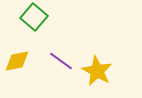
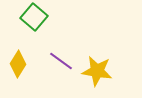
yellow diamond: moved 1 px right, 3 px down; rotated 48 degrees counterclockwise
yellow star: rotated 20 degrees counterclockwise
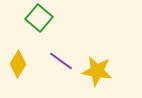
green square: moved 5 px right, 1 px down
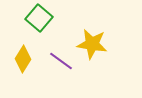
yellow diamond: moved 5 px right, 5 px up
yellow star: moved 5 px left, 27 px up
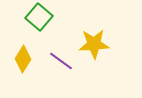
green square: moved 1 px up
yellow star: moved 2 px right; rotated 12 degrees counterclockwise
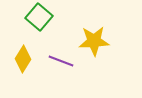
yellow star: moved 3 px up
purple line: rotated 15 degrees counterclockwise
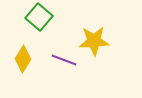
purple line: moved 3 px right, 1 px up
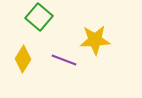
yellow star: moved 1 px right, 1 px up
